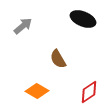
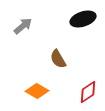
black ellipse: rotated 40 degrees counterclockwise
red diamond: moved 1 px left
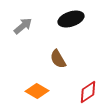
black ellipse: moved 12 px left
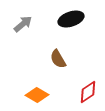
gray arrow: moved 2 px up
orange diamond: moved 4 px down
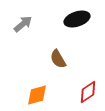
black ellipse: moved 6 px right
orange diamond: rotated 45 degrees counterclockwise
